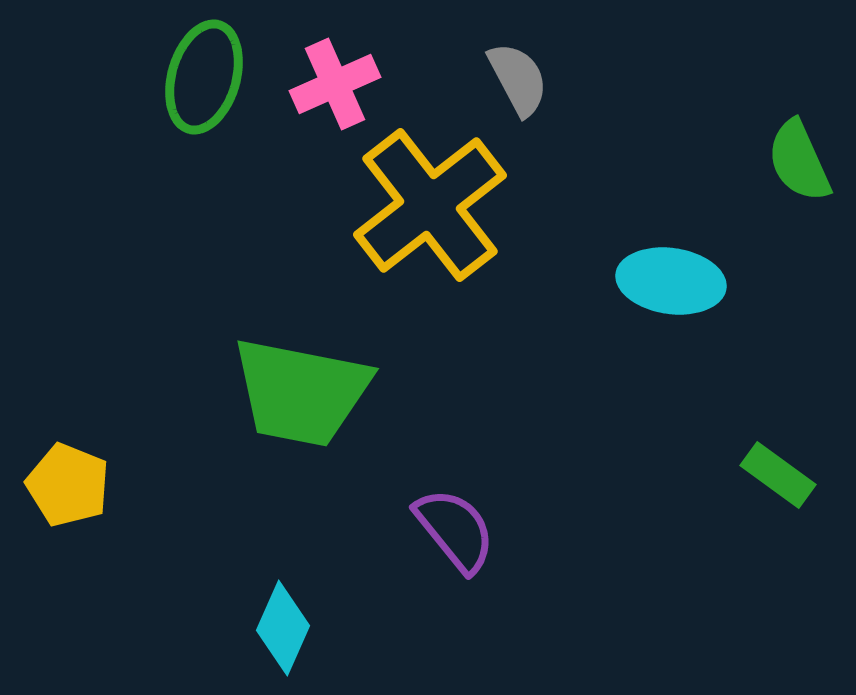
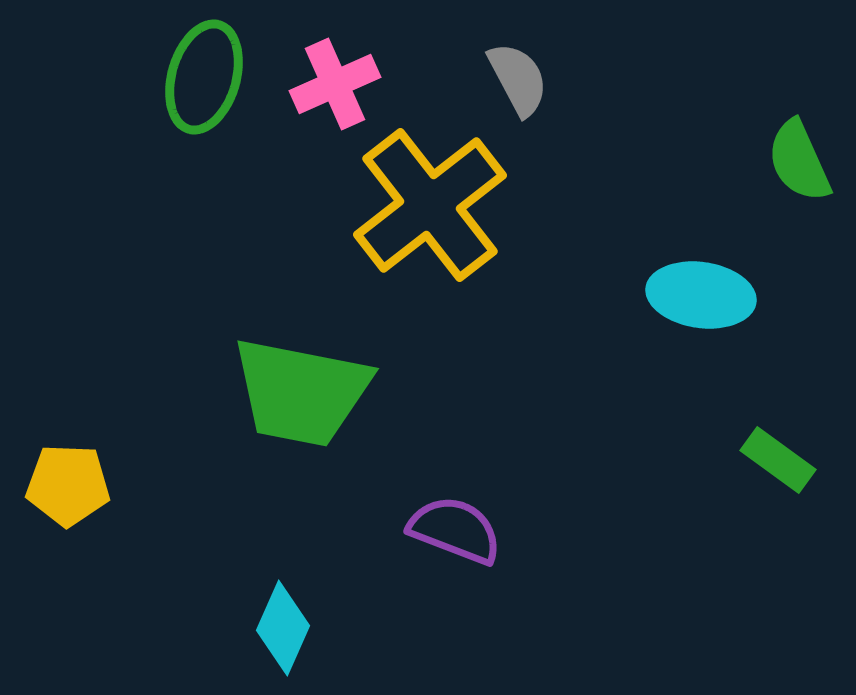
cyan ellipse: moved 30 px right, 14 px down
green rectangle: moved 15 px up
yellow pentagon: rotated 20 degrees counterclockwise
purple semicircle: rotated 30 degrees counterclockwise
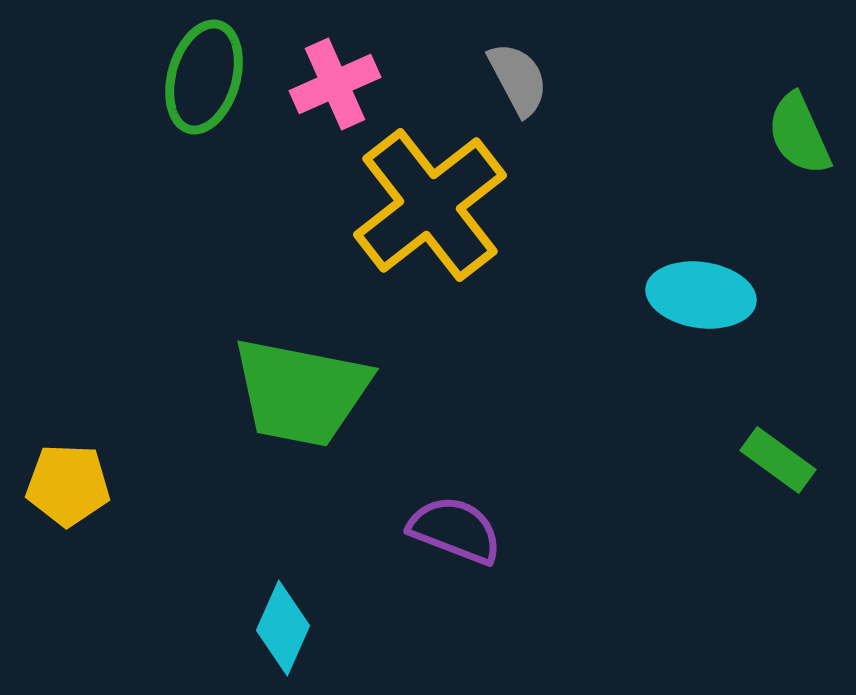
green semicircle: moved 27 px up
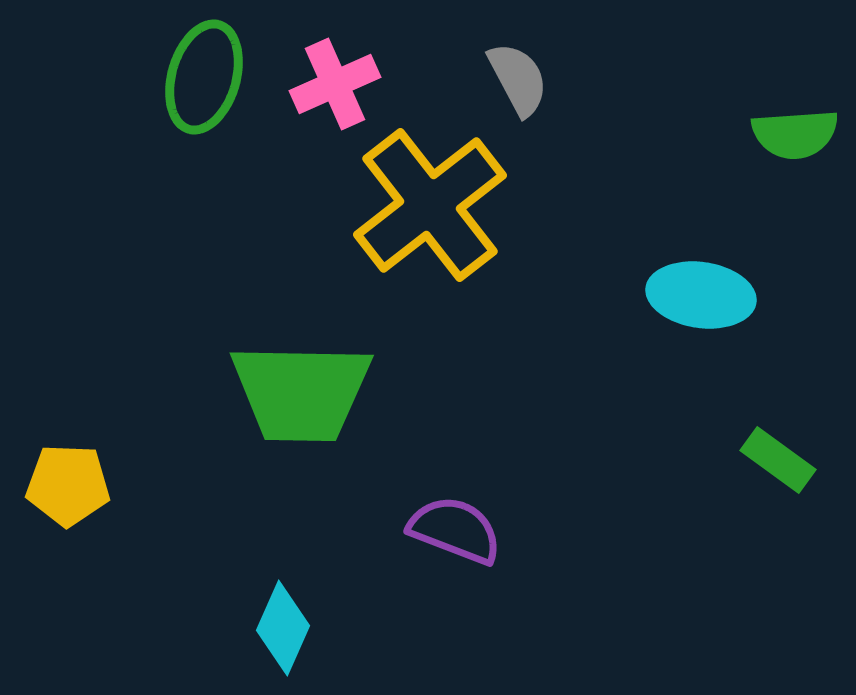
green semicircle: moved 4 px left; rotated 70 degrees counterclockwise
green trapezoid: rotated 10 degrees counterclockwise
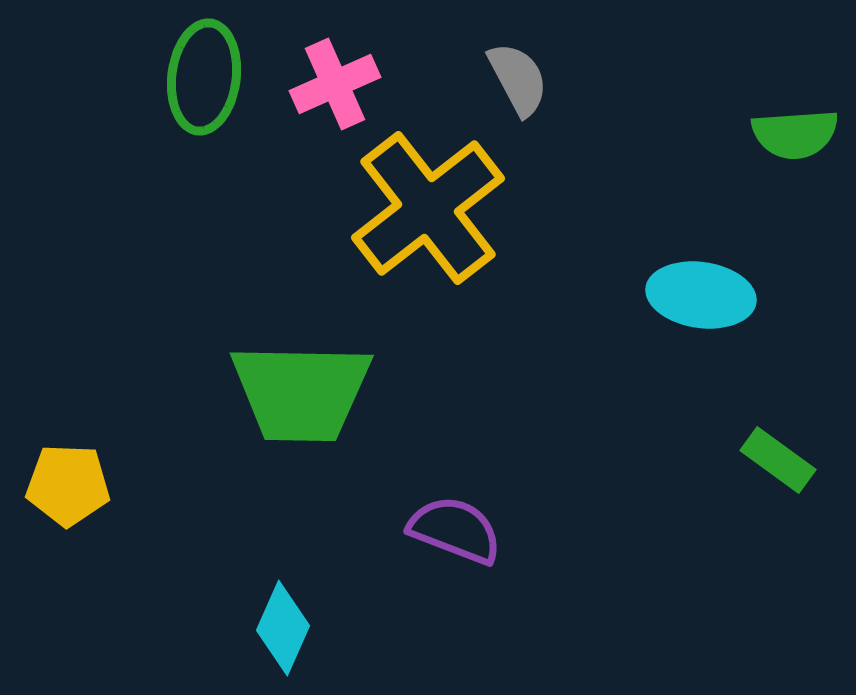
green ellipse: rotated 9 degrees counterclockwise
yellow cross: moved 2 px left, 3 px down
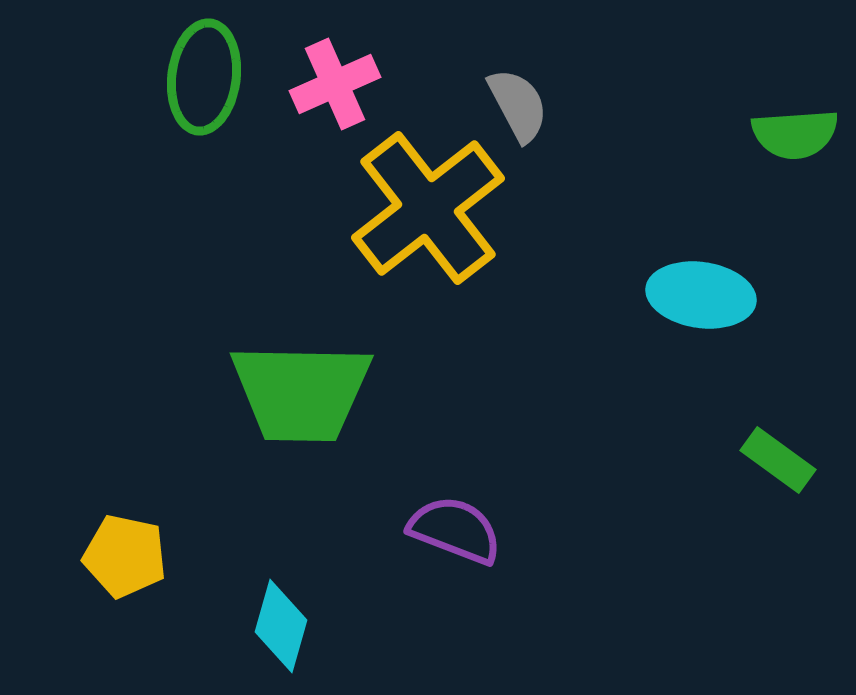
gray semicircle: moved 26 px down
yellow pentagon: moved 57 px right, 71 px down; rotated 10 degrees clockwise
cyan diamond: moved 2 px left, 2 px up; rotated 8 degrees counterclockwise
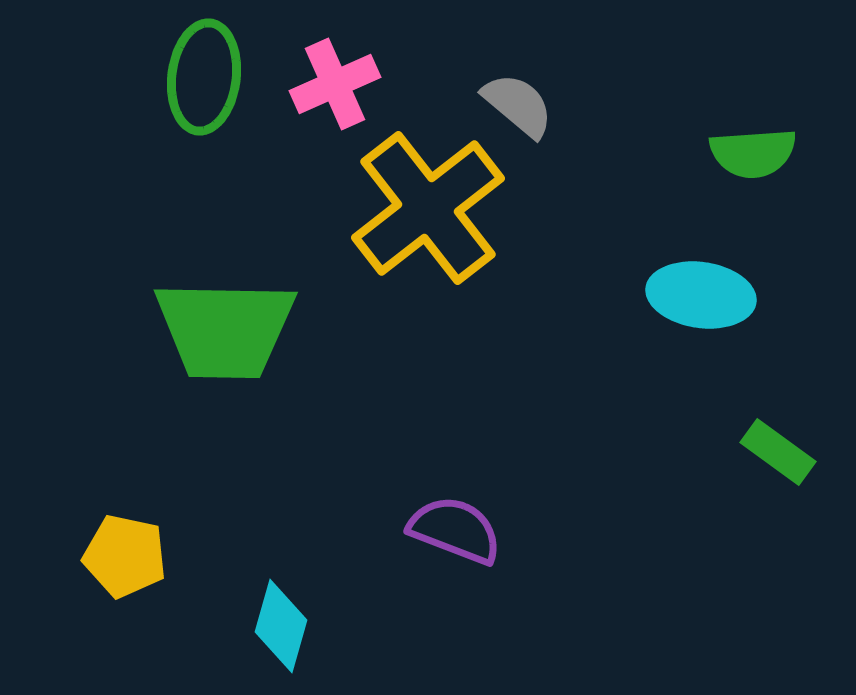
gray semicircle: rotated 22 degrees counterclockwise
green semicircle: moved 42 px left, 19 px down
green trapezoid: moved 76 px left, 63 px up
green rectangle: moved 8 px up
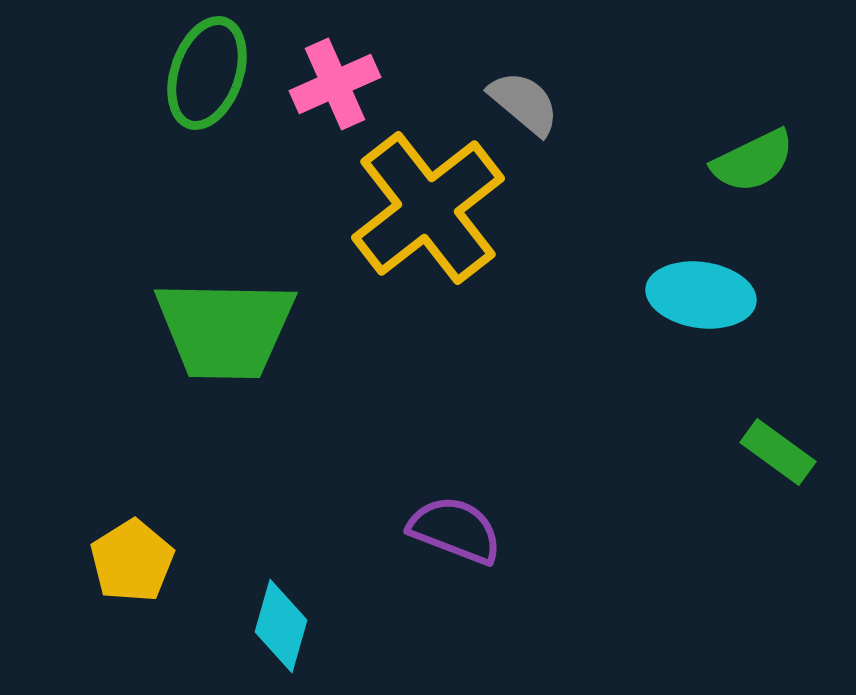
green ellipse: moved 3 px right, 4 px up; rotated 12 degrees clockwise
gray semicircle: moved 6 px right, 2 px up
green semicircle: moved 8 px down; rotated 22 degrees counterclockwise
yellow pentagon: moved 7 px right, 5 px down; rotated 28 degrees clockwise
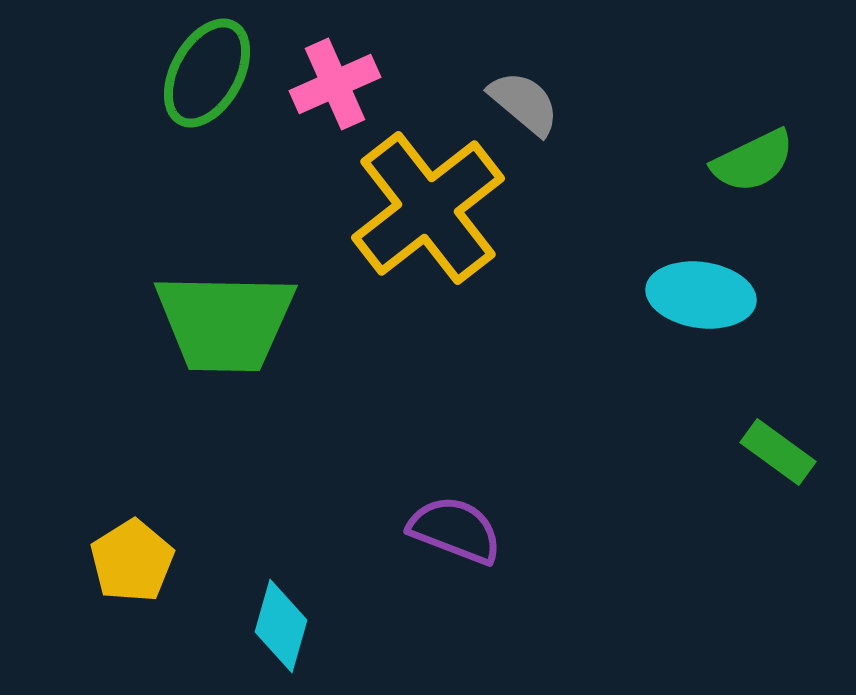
green ellipse: rotated 10 degrees clockwise
green trapezoid: moved 7 px up
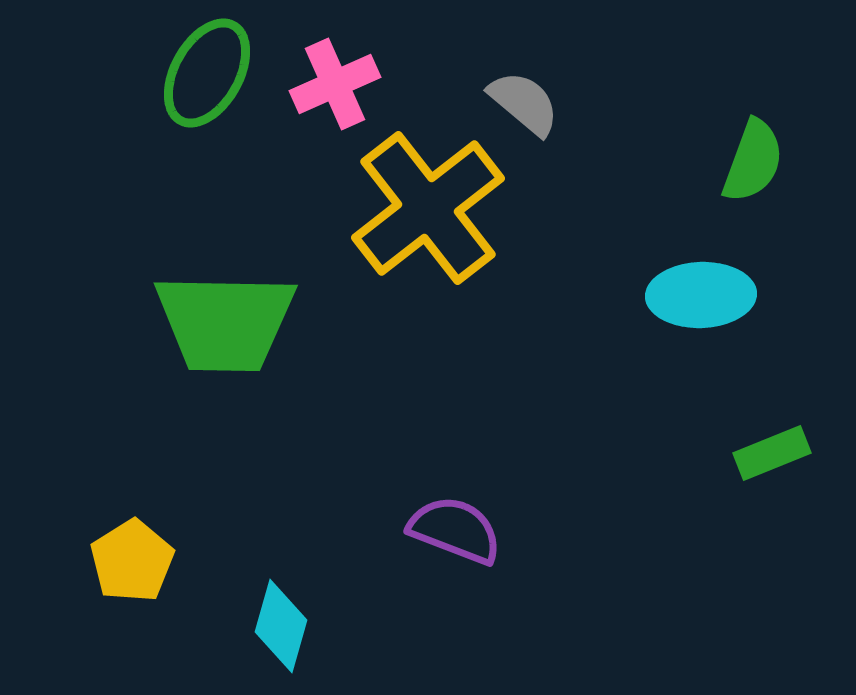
green semicircle: rotated 44 degrees counterclockwise
cyan ellipse: rotated 10 degrees counterclockwise
green rectangle: moved 6 px left, 1 px down; rotated 58 degrees counterclockwise
